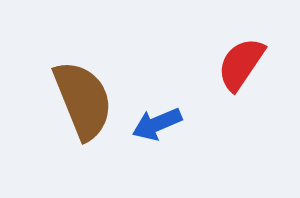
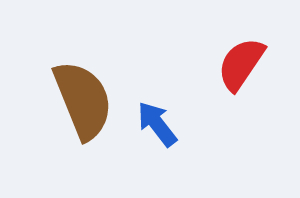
blue arrow: rotated 75 degrees clockwise
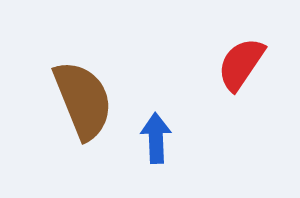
blue arrow: moved 1 px left, 14 px down; rotated 36 degrees clockwise
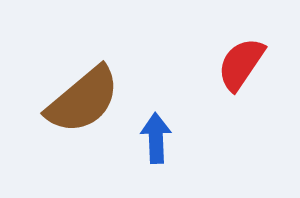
brown semicircle: rotated 72 degrees clockwise
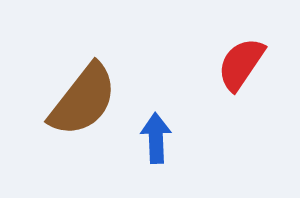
brown semicircle: rotated 12 degrees counterclockwise
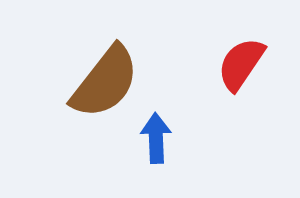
brown semicircle: moved 22 px right, 18 px up
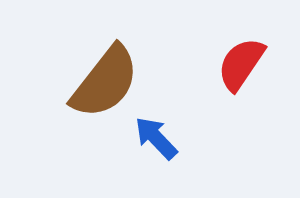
blue arrow: rotated 42 degrees counterclockwise
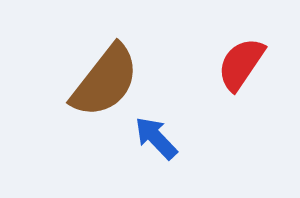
brown semicircle: moved 1 px up
